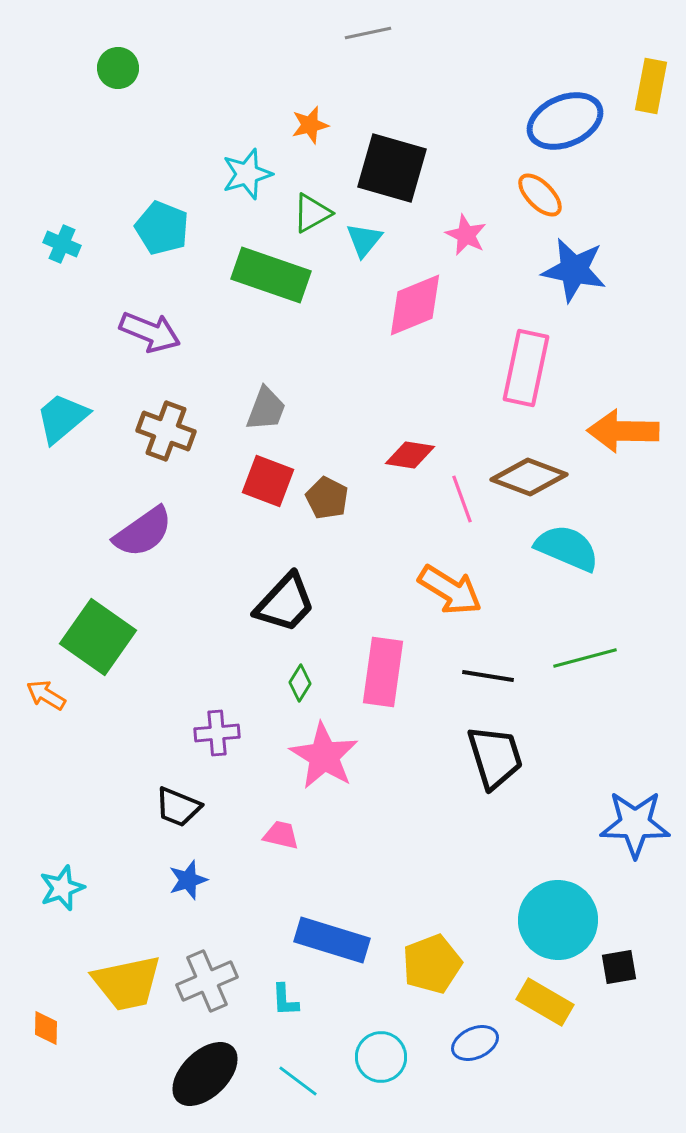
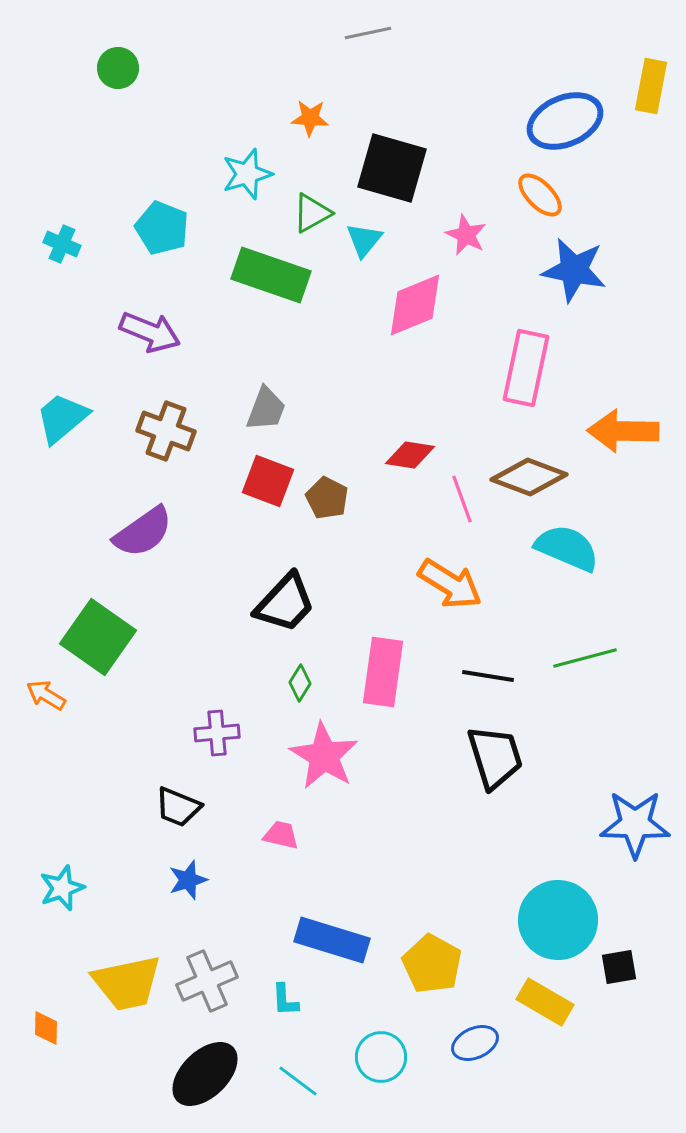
orange star at (310, 125): moved 7 px up; rotated 18 degrees clockwise
orange arrow at (450, 590): moved 6 px up
yellow pentagon at (432, 964): rotated 22 degrees counterclockwise
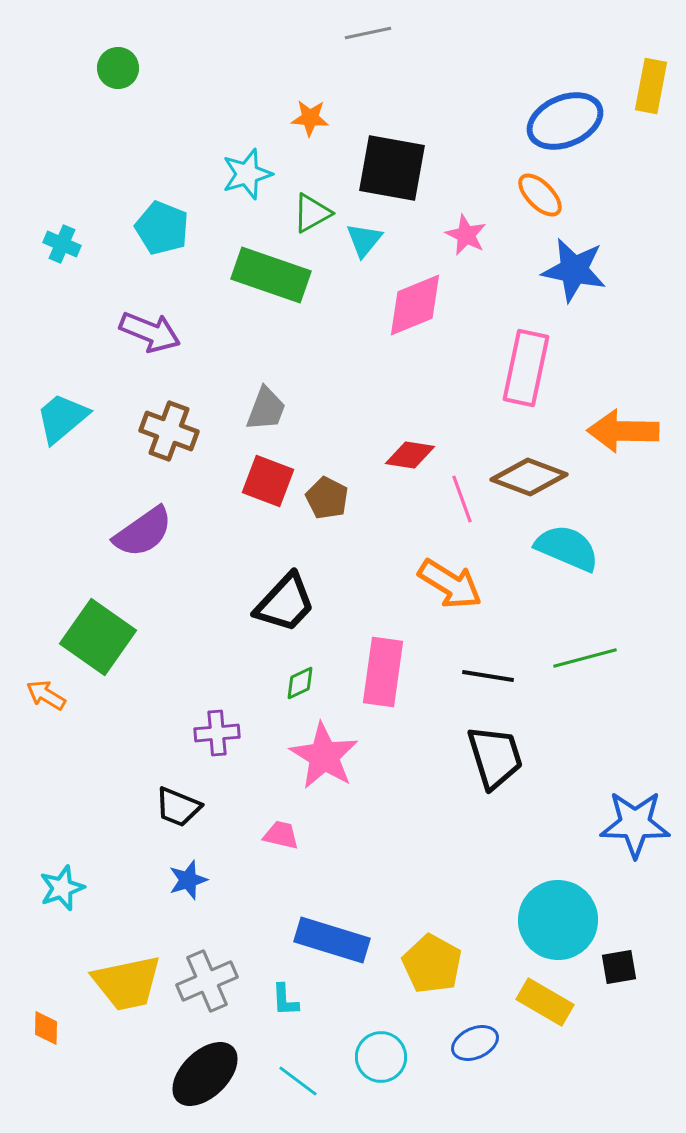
black square at (392, 168): rotated 6 degrees counterclockwise
brown cross at (166, 431): moved 3 px right
green diamond at (300, 683): rotated 33 degrees clockwise
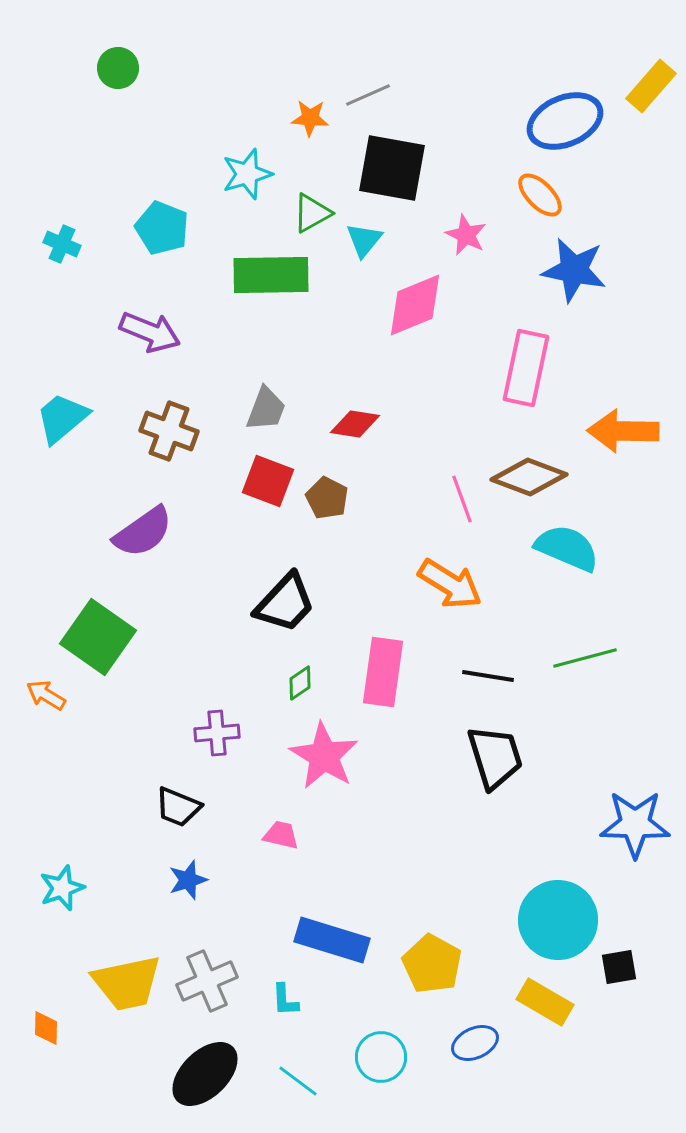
gray line at (368, 33): moved 62 px down; rotated 12 degrees counterclockwise
yellow rectangle at (651, 86): rotated 30 degrees clockwise
green rectangle at (271, 275): rotated 20 degrees counterclockwise
red diamond at (410, 455): moved 55 px left, 31 px up
green diamond at (300, 683): rotated 9 degrees counterclockwise
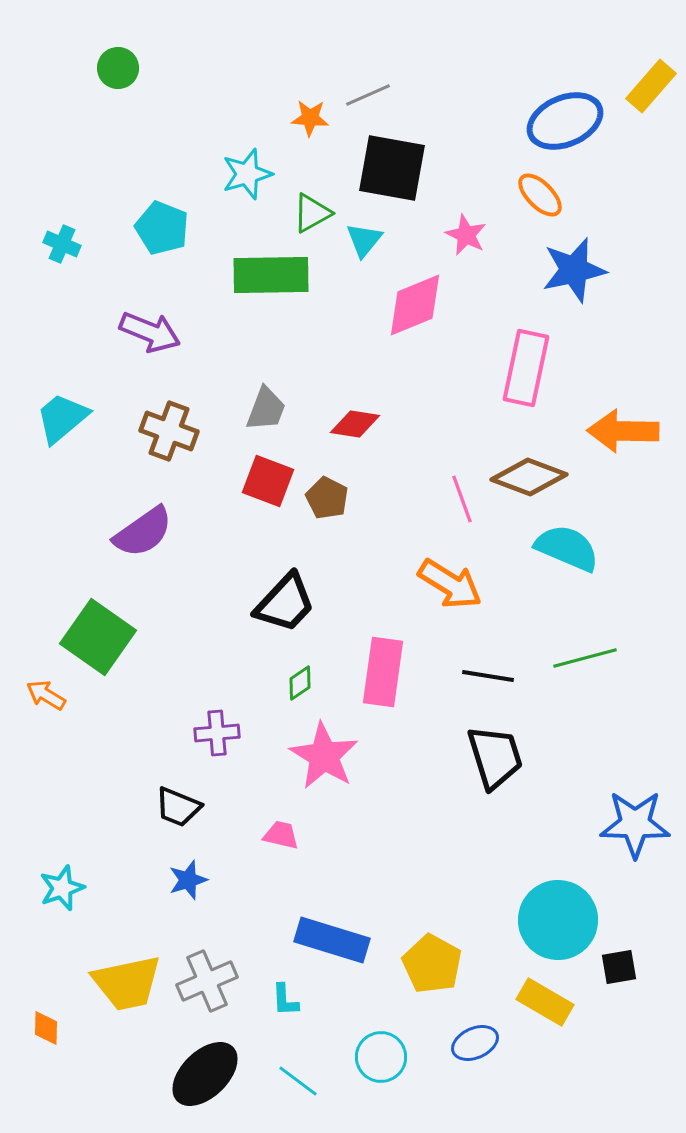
blue star at (574, 270): rotated 24 degrees counterclockwise
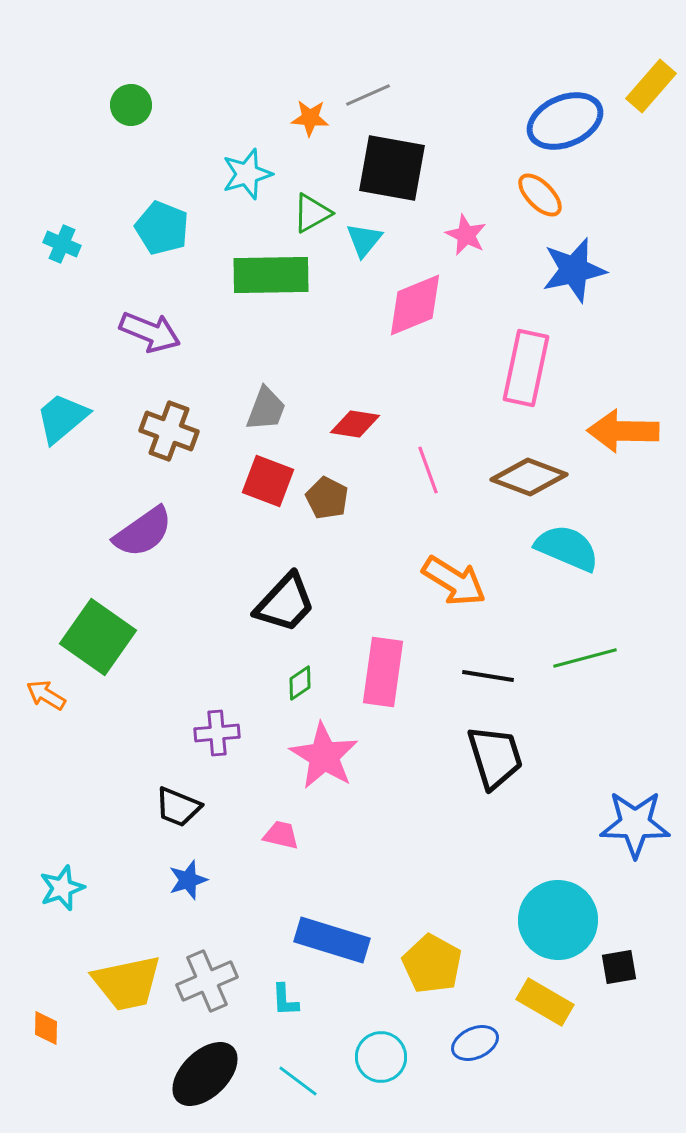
green circle at (118, 68): moved 13 px right, 37 px down
pink line at (462, 499): moved 34 px left, 29 px up
orange arrow at (450, 584): moved 4 px right, 3 px up
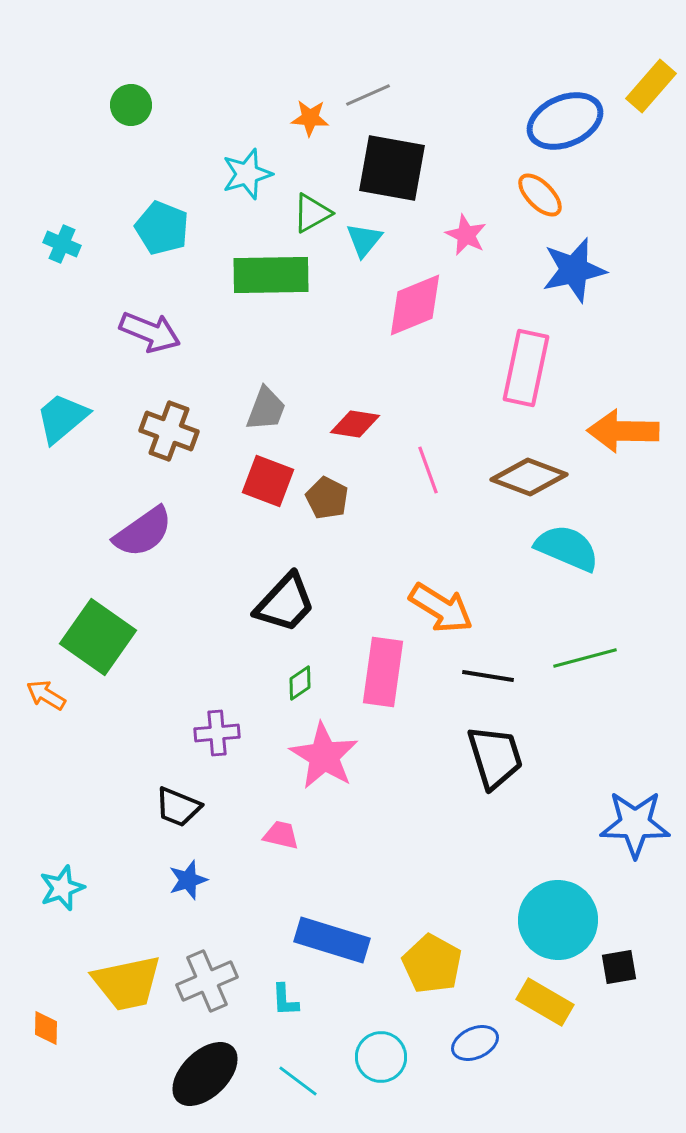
orange arrow at (454, 581): moved 13 px left, 27 px down
